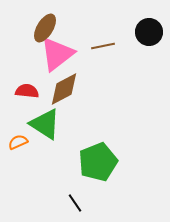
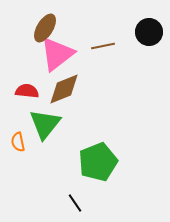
brown diamond: rotated 6 degrees clockwise
green triangle: rotated 36 degrees clockwise
orange semicircle: rotated 78 degrees counterclockwise
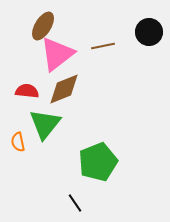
brown ellipse: moved 2 px left, 2 px up
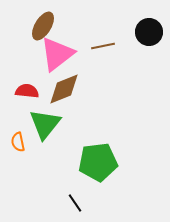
green pentagon: rotated 15 degrees clockwise
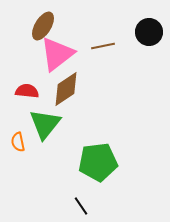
brown diamond: moved 2 px right; rotated 12 degrees counterclockwise
black line: moved 6 px right, 3 px down
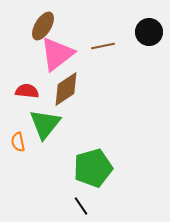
green pentagon: moved 5 px left, 6 px down; rotated 9 degrees counterclockwise
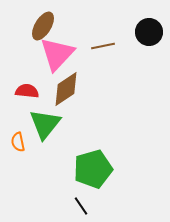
pink triangle: rotated 9 degrees counterclockwise
green pentagon: moved 1 px down
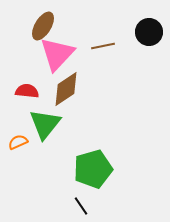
orange semicircle: rotated 78 degrees clockwise
